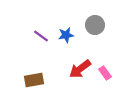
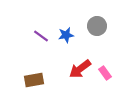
gray circle: moved 2 px right, 1 px down
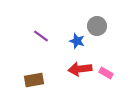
blue star: moved 11 px right, 6 px down; rotated 28 degrees clockwise
red arrow: rotated 30 degrees clockwise
pink rectangle: moved 1 px right; rotated 24 degrees counterclockwise
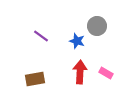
red arrow: moved 3 px down; rotated 100 degrees clockwise
brown rectangle: moved 1 px right, 1 px up
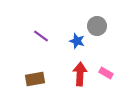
red arrow: moved 2 px down
